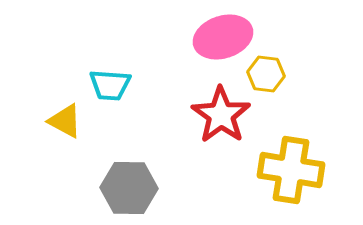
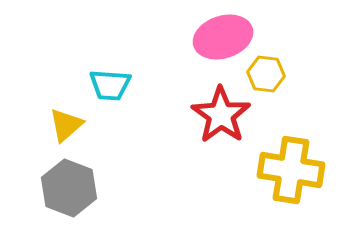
yellow triangle: moved 1 px right, 4 px down; rotated 51 degrees clockwise
gray hexagon: moved 60 px left; rotated 20 degrees clockwise
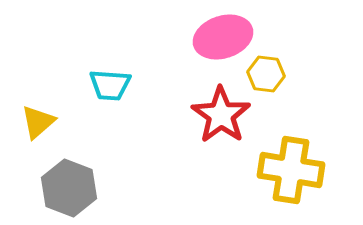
yellow triangle: moved 28 px left, 3 px up
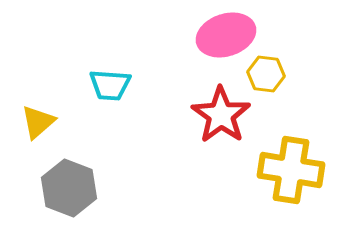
pink ellipse: moved 3 px right, 2 px up
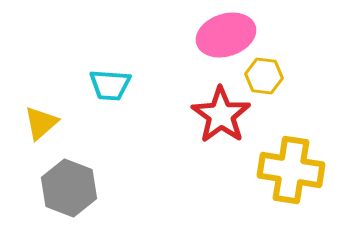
yellow hexagon: moved 2 px left, 2 px down
yellow triangle: moved 3 px right, 1 px down
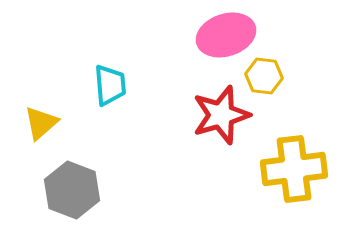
cyan trapezoid: rotated 99 degrees counterclockwise
red star: rotated 20 degrees clockwise
yellow cross: moved 3 px right, 1 px up; rotated 16 degrees counterclockwise
gray hexagon: moved 3 px right, 2 px down
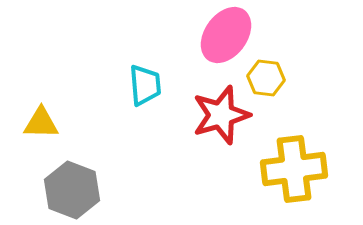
pink ellipse: rotated 36 degrees counterclockwise
yellow hexagon: moved 2 px right, 2 px down
cyan trapezoid: moved 35 px right
yellow triangle: rotated 42 degrees clockwise
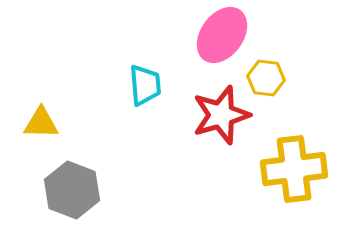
pink ellipse: moved 4 px left
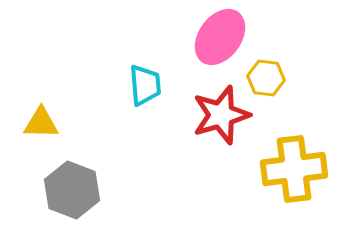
pink ellipse: moved 2 px left, 2 px down
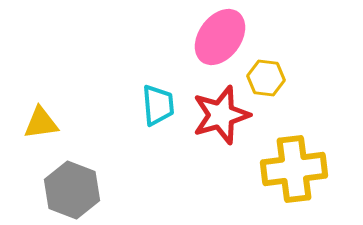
cyan trapezoid: moved 13 px right, 20 px down
yellow triangle: rotated 9 degrees counterclockwise
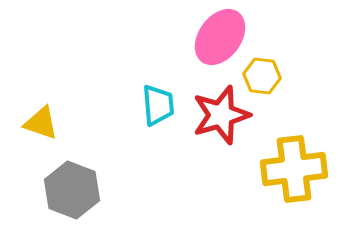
yellow hexagon: moved 4 px left, 2 px up
yellow triangle: rotated 27 degrees clockwise
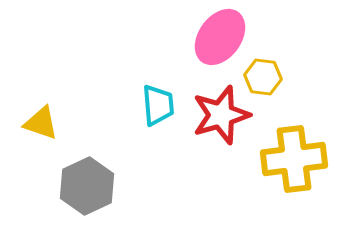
yellow hexagon: moved 1 px right, 1 px down
yellow cross: moved 10 px up
gray hexagon: moved 15 px right, 4 px up; rotated 14 degrees clockwise
